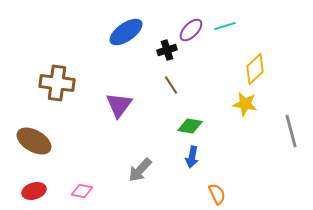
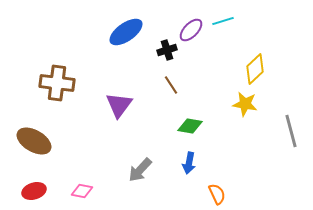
cyan line: moved 2 px left, 5 px up
blue arrow: moved 3 px left, 6 px down
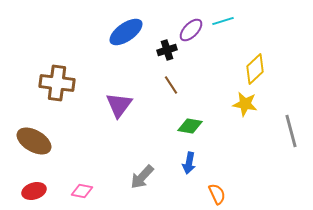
gray arrow: moved 2 px right, 7 px down
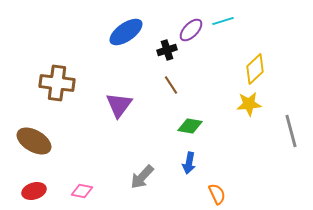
yellow star: moved 4 px right; rotated 15 degrees counterclockwise
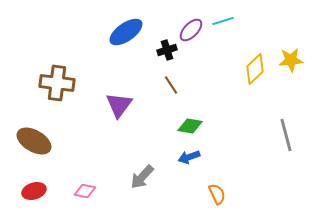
yellow star: moved 42 px right, 44 px up
gray line: moved 5 px left, 4 px down
blue arrow: moved 6 px up; rotated 60 degrees clockwise
pink diamond: moved 3 px right
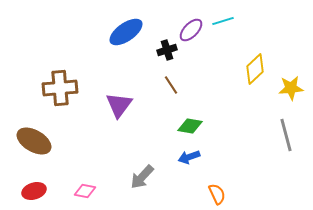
yellow star: moved 28 px down
brown cross: moved 3 px right, 5 px down; rotated 12 degrees counterclockwise
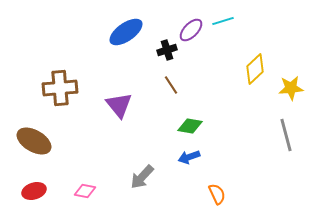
purple triangle: rotated 16 degrees counterclockwise
